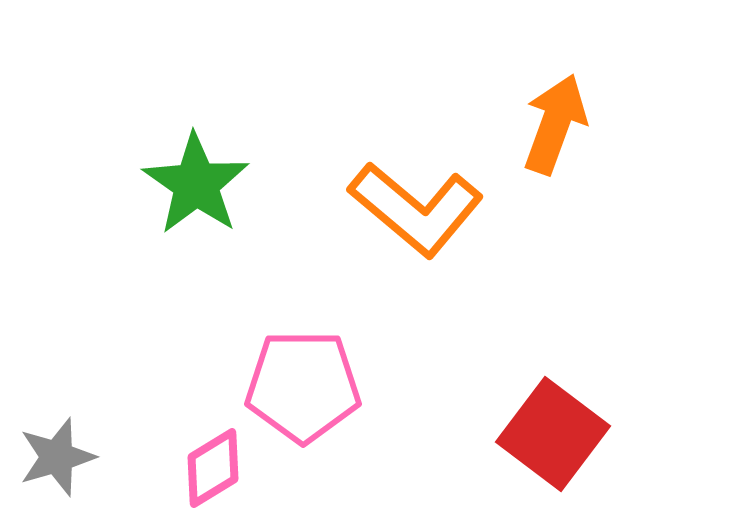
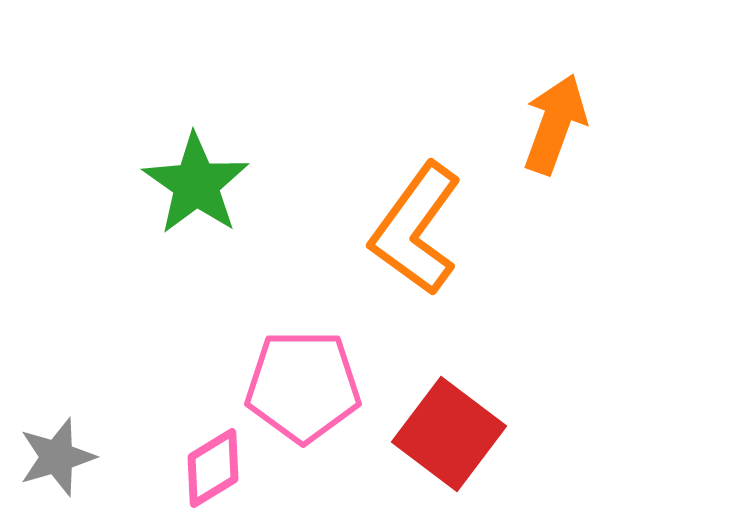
orange L-shape: moved 20 px down; rotated 86 degrees clockwise
red square: moved 104 px left
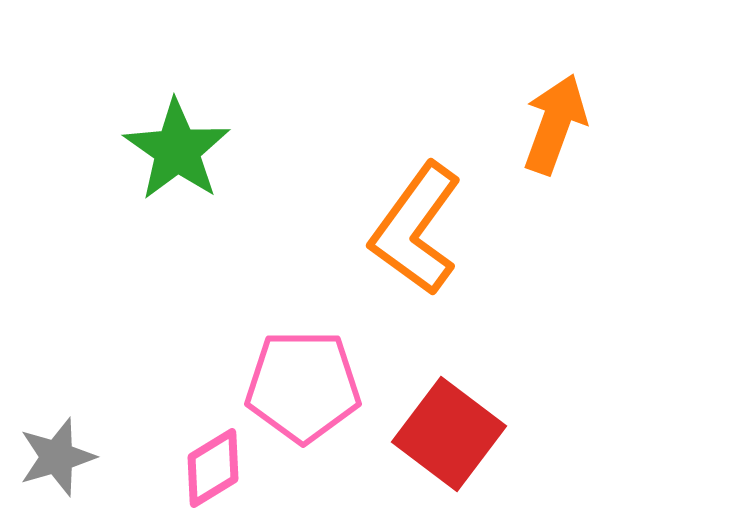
green star: moved 19 px left, 34 px up
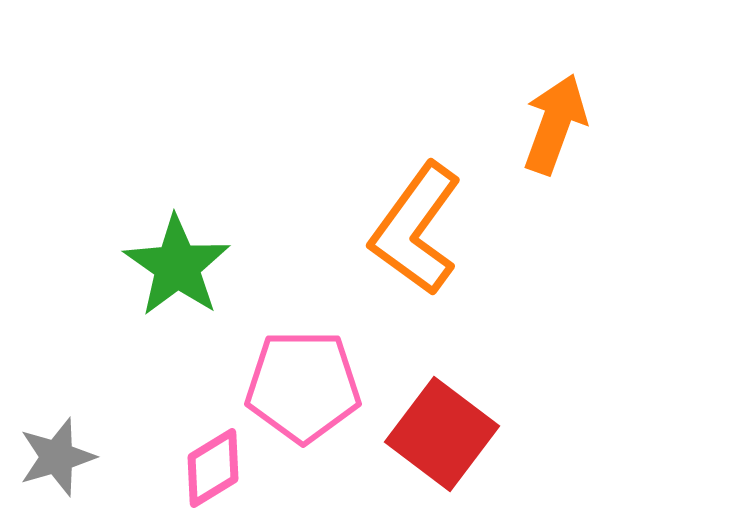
green star: moved 116 px down
red square: moved 7 px left
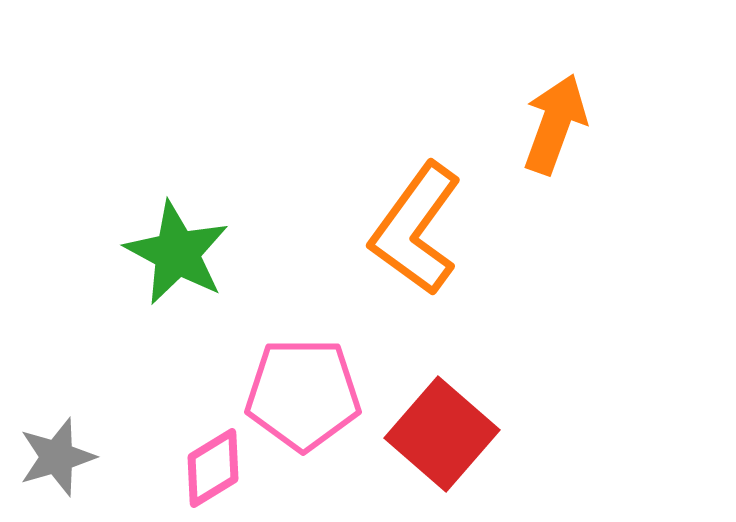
green star: moved 13 px up; rotated 7 degrees counterclockwise
pink pentagon: moved 8 px down
red square: rotated 4 degrees clockwise
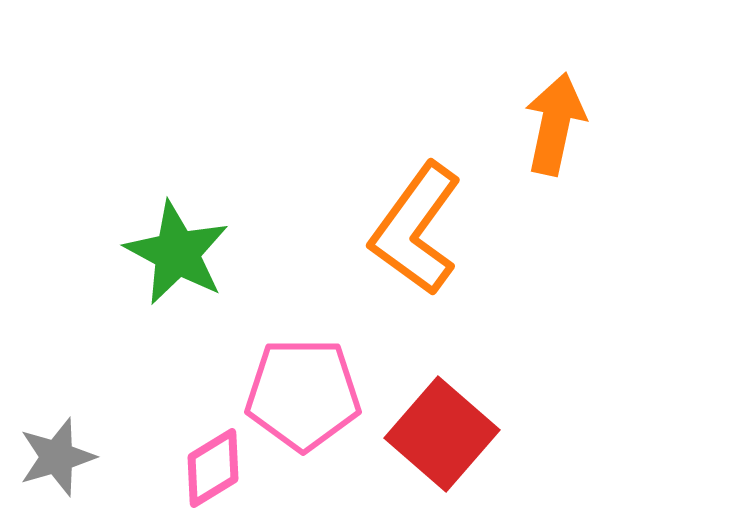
orange arrow: rotated 8 degrees counterclockwise
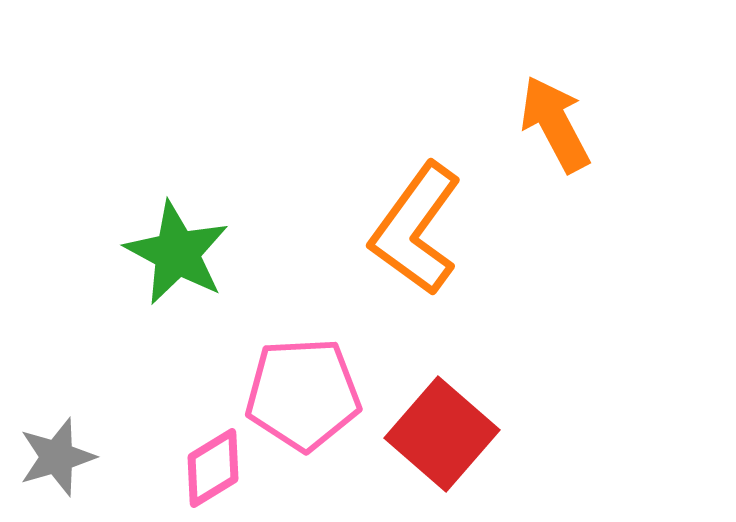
orange arrow: rotated 40 degrees counterclockwise
pink pentagon: rotated 3 degrees counterclockwise
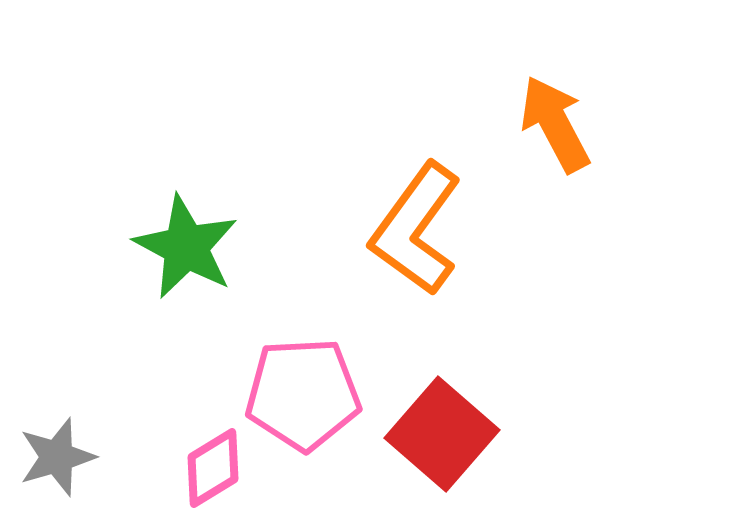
green star: moved 9 px right, 6 px up
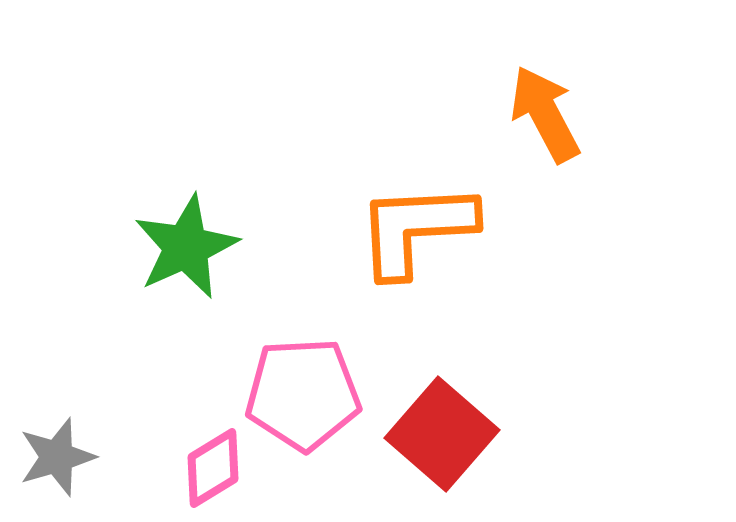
orange arrow: moved 10 px left, 10 px up
orange L-shape: rotated 51 degrees clockwise
green star: rotated 20 degrees clockwise
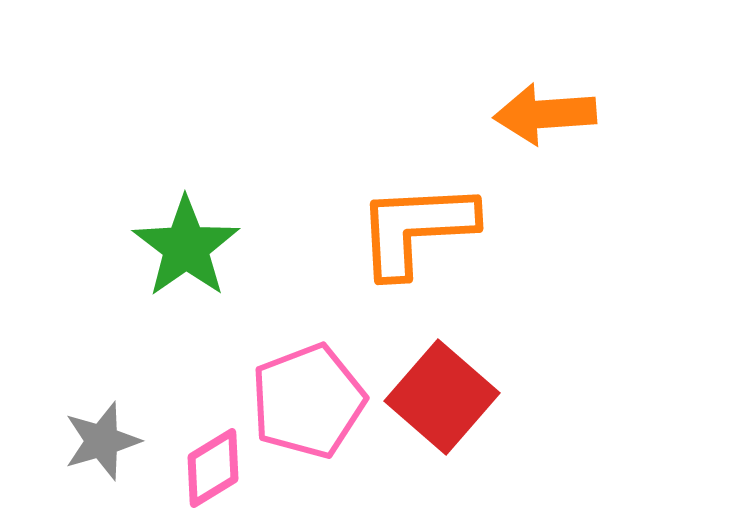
orange arrow: rotated 66 degrees counterclockwise
green star: rotated 11 degrees counterclockwise
pink pentagon: moved 5 px right, 7 px down; rotated 18 degrees counterclockwise
red square: moved 37 px up
gray star: moved 45 px right, 16 px up
